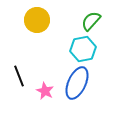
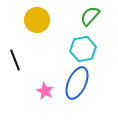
green semicircle: moved 1 px left, 5 px up
black line: moved 4 px left, 16 px up
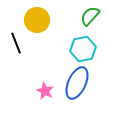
black line: moved 1 px right, 17 px up
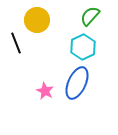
cyan hexagon: moved 2 px up; rotated 15 degrees counterclockwise
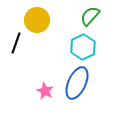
black line: rotated 40 degrees clockwise
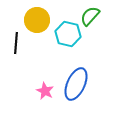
black line: rotated 15 degrees counterclockwise
cyan hexagon: moved 15 px left, 13 px up; rotated 20 degrees counterclockwise
blue ellipse: moved 1 px left, 1 px down
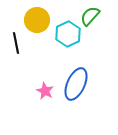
cyan hexagon: rotated 20 degrees clockwise
black line: rotated 15 degrees counterclockwise
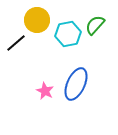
green semicircle: moved 5 px right, 9 px down
cyan hexagon: rotated 15 degrees clockwise
black line: rotated 60 degrees clockwise
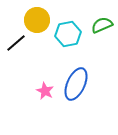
green semicircle: moved 7 px right; rotated 25 degrees clockwise
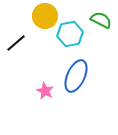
yellow circle: moved 8 px right, 4 px up
green semicircle: moved 1 px left, 5 px up; rotated 50 degrees clockwise
cyan hexagon: moved 2 px right
blue ellipse: moved 8 px up
